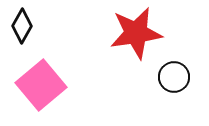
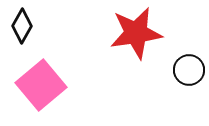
black circle: moved 15 px right, 7 px up
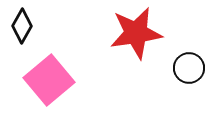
black circle: moved 2 px up
pink square: moved 8 px right, 5 px up
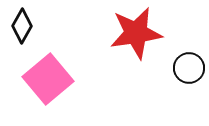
pink square: moved 1 px left, 1 px up
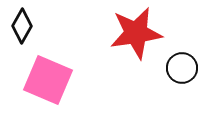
black circle: moved 7 px left
pink square: moved 1 px down; rotated 27 degrees counterclockwise
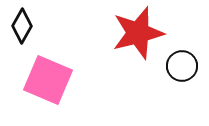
red star: moved 2 px right; rotated 6 degrees counterclockwise
black circle: moved 2 px up
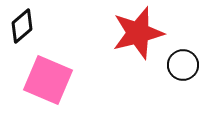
black diamond: rotated 20 degrees clockwise
black circle: moved 1 px right, 1 px up
